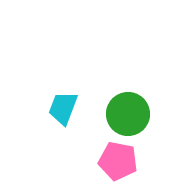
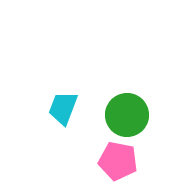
green circle: moved 1 px left, 1 px down
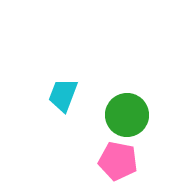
cyan trapezoid: moved 13 px up
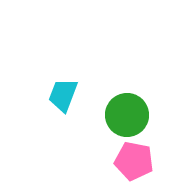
pink pentagon: moved 16 px right
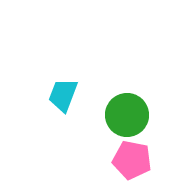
pink pentagon: moved 2 px left, 1 px up
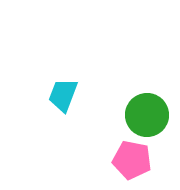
green circle: moved 20 px right
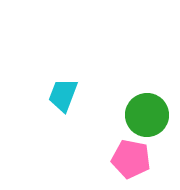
pink pentagon: moved 1 px left, 1 px up
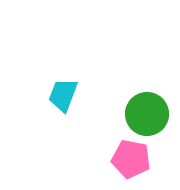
green circle: moved 1 px up
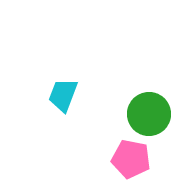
green circle: moved 2 px right
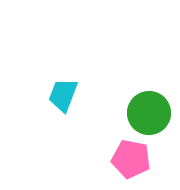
green circle: moved 1 px up
